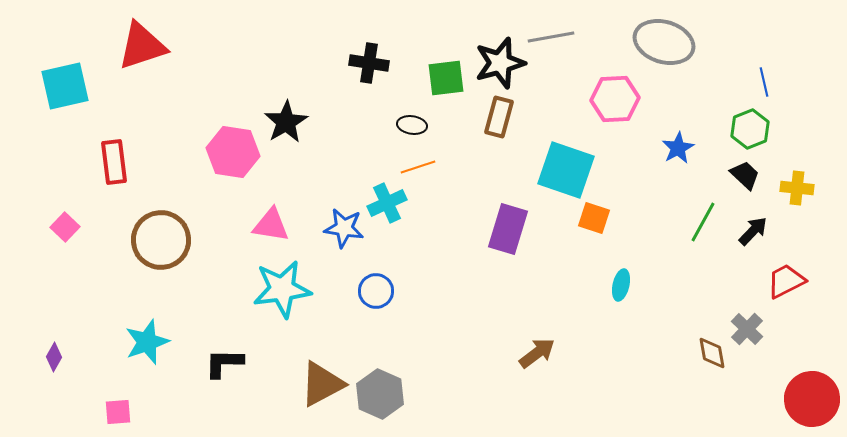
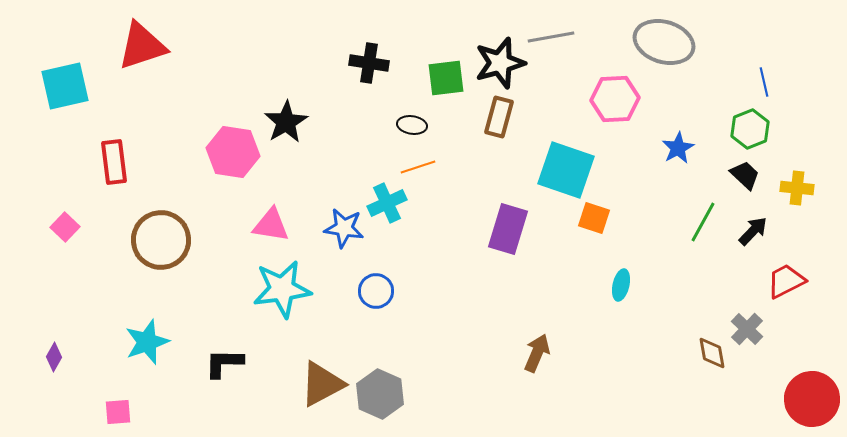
brown arrow at (537, 353): rotated 30 degrees counterclockwise
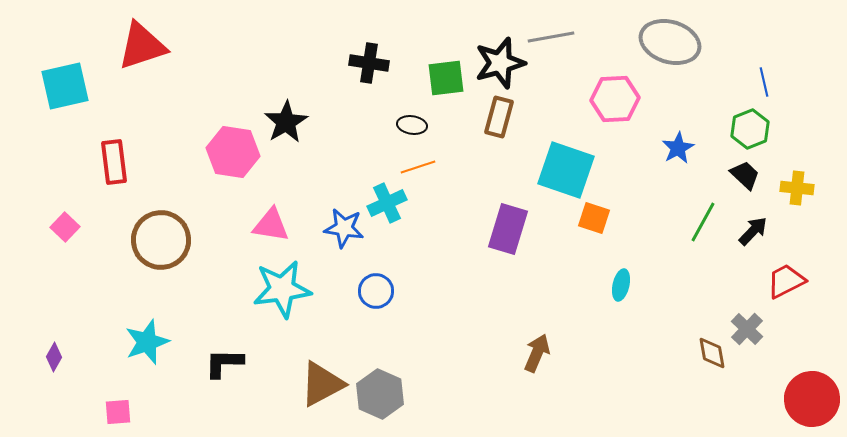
gray ellipse at (664, 42): moved 6 px right
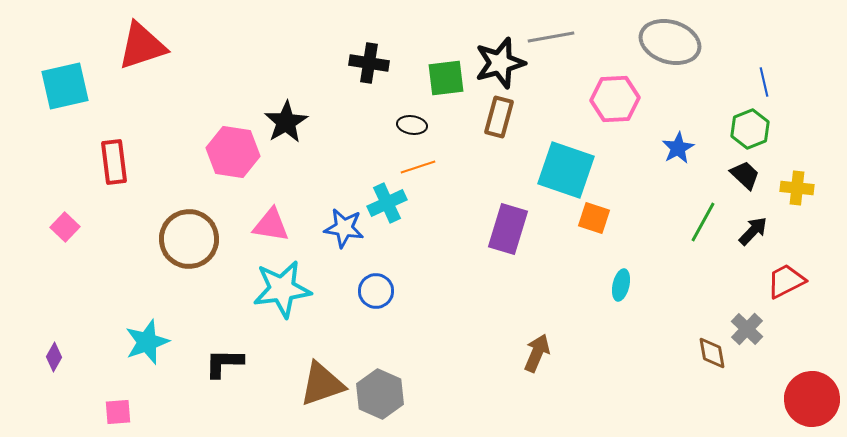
brown circle at (161, 240): moved 28 px right, 1 px up
brown triangle at (322, 384): rotated 9 degrees clockwise
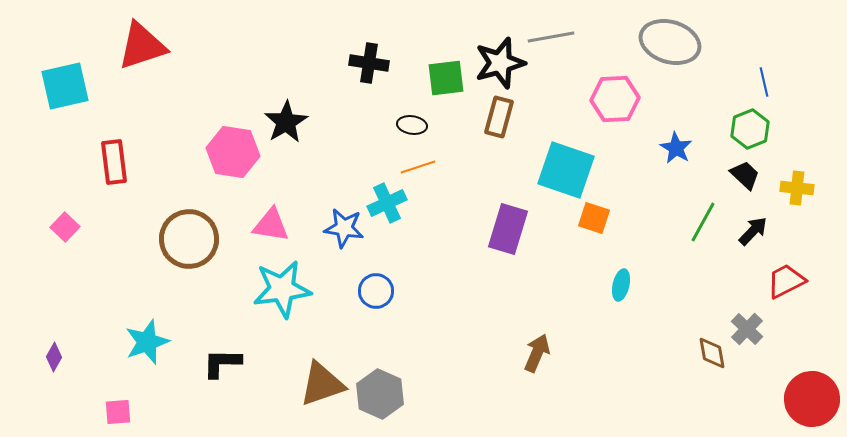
blue star at (678, 148): moved 2 px left; rotated 12 degrees counterclockwise
black L-shape at (224, 363): moved 2 px left
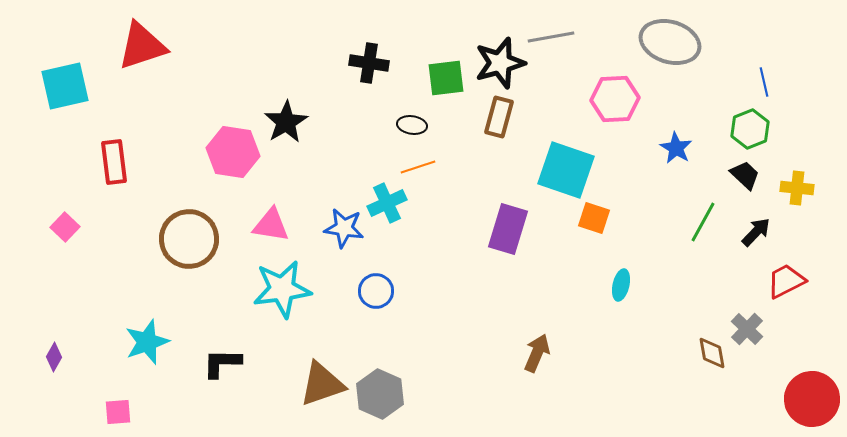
black arrow at (753, 231): moved 3 px right, 1 px down
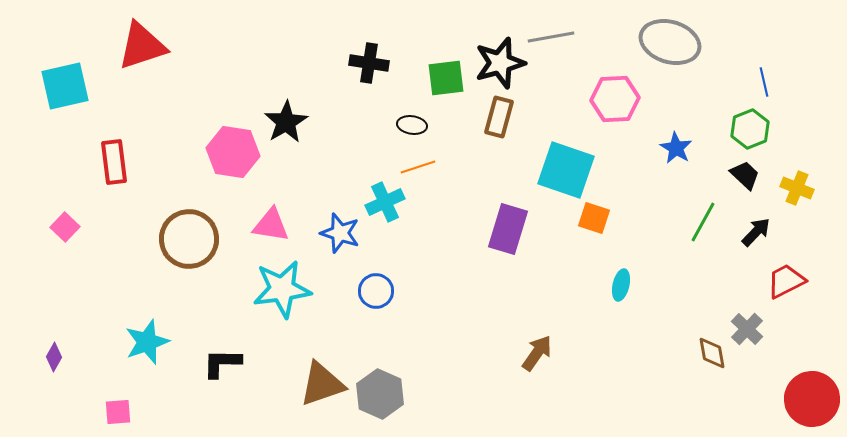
yellow cross at (797, 188): rotated 16 degrees clockwise
cyan cross at (387, 203): moved 2 px left, 1 px up
blue star at (344, 228): moved 4 px left, 5 px down; rotated 9 degrees clockwise
brown arrow at (537, 353): rotated 12 degrees clockwise
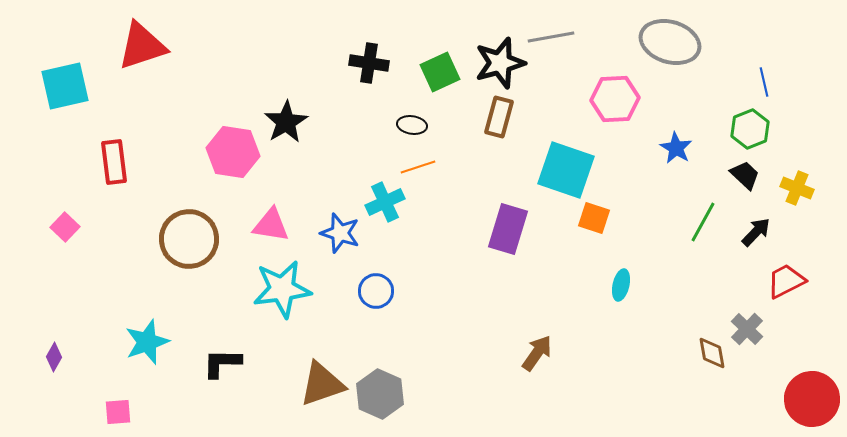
green square at (446, 78): moved 6 px left, 6 px up; rotated 18 degrees counterclockwise
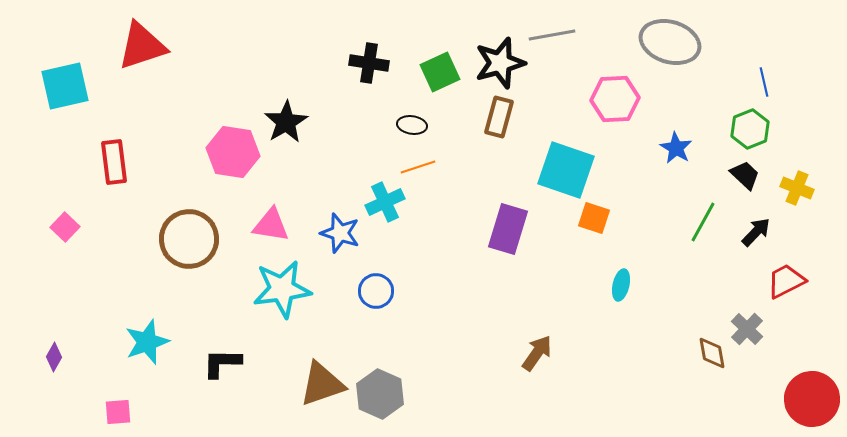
gray line at (551, 37): moved 1 px right, 2 px up
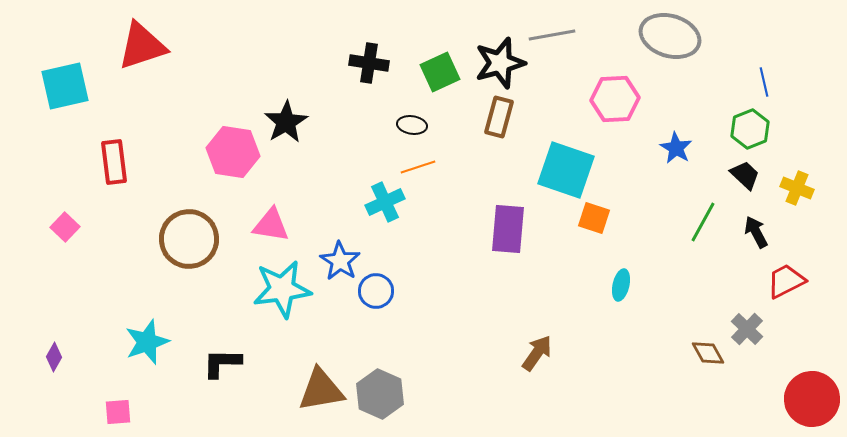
gray ellipse at (670, 42): moved 6 px up
purple rectangle at (508, 229): rotated 12 degrees counterclockwise
black arrow at (756, 232): rotated 72 degrees counterclockwise
blue star at (340, 233): moved 28 px down; rotated 15 degrees clockwise
brown diamond at (712, 353): moved 4 px left; rotated 20 degrees counterclockwise
brown triangle at (322, 384): moved 1 px left, 6 px down; rotated 9 degrees clockwise
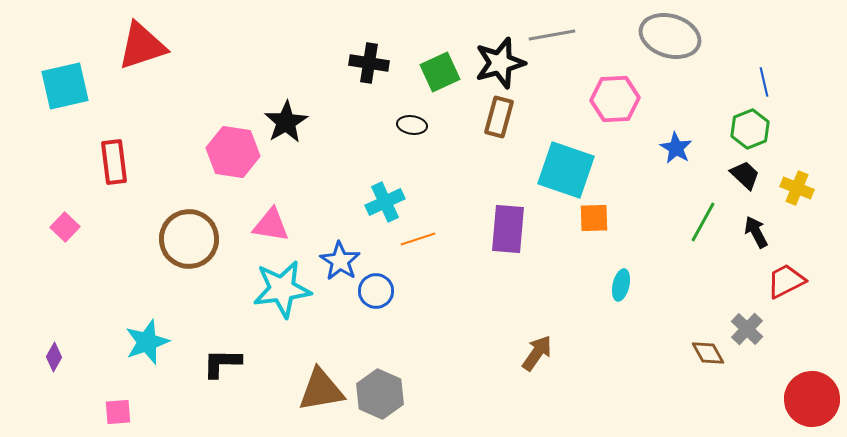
orange line at (418, 167): moved 72 px down
orange square at (594, 218): rotated 20 degrees counterclockwise
